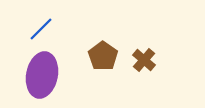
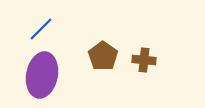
brown cross: rotated 35 degrees counterclockwise
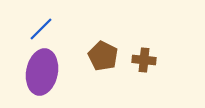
brown pentagon: rotated 8 degrees counterclockwise
purple ellipse: moved 3 px up
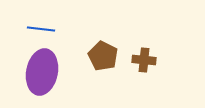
blue line: rotated 52 degrees clockwise
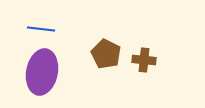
brown pentagon: moved 3 px right, 2 px up
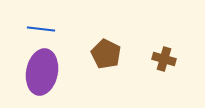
brown cross: moved 20 px right, 1 px up; rotated 10 degrees clockwise
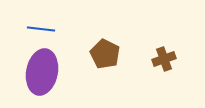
brown pentagon: moved 1 px left
brown cross: rotated 35 degrees counterclockwise
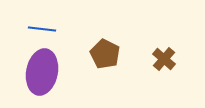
blue line: moved 1 px right
brown cross: rotated 30 degrees counterclockwise
